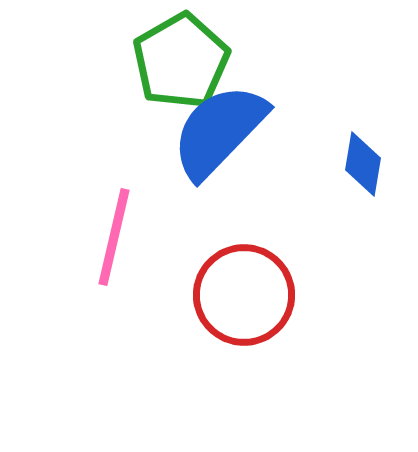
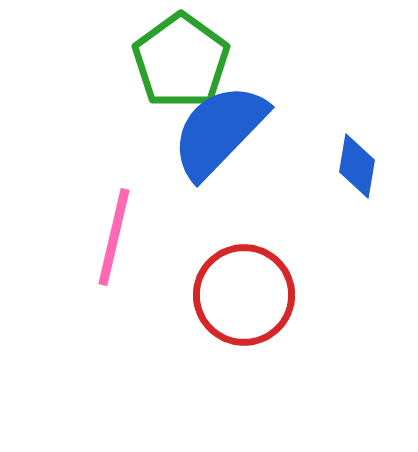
green pentagon: rotated 6 degrees counterclockwise
blue diamond: moved 6 px left, 2 px down
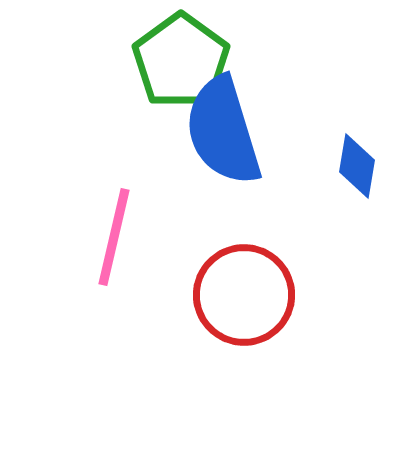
blue semicircle: moved 4 px right; rotated 61 degrees counterclockwise
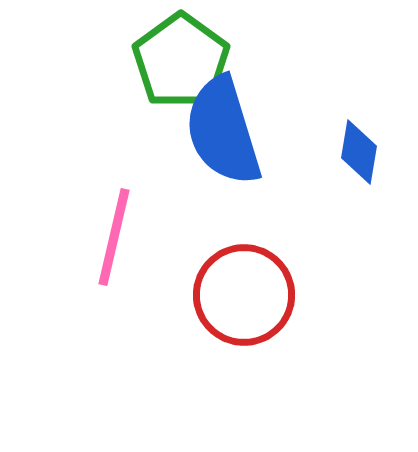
blue diamond: moved 2 px right, 14 px up
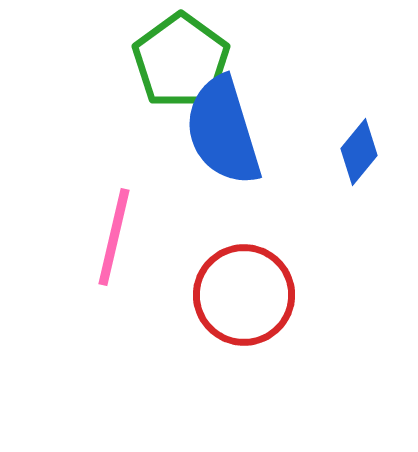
blue diamond: rotated 30 degrees clockwise
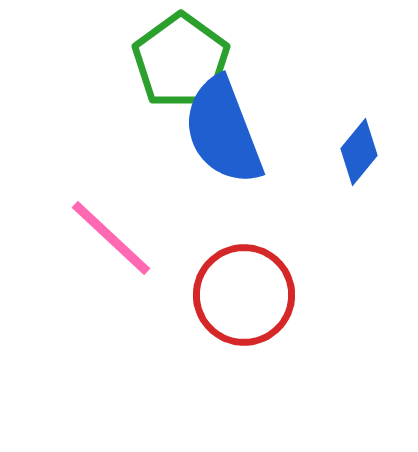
blue semicircle: rotated 4 degrees counterclockwise
pink line: moved 3 px left, 1 px down; rotated 60 degrees counterclockwise
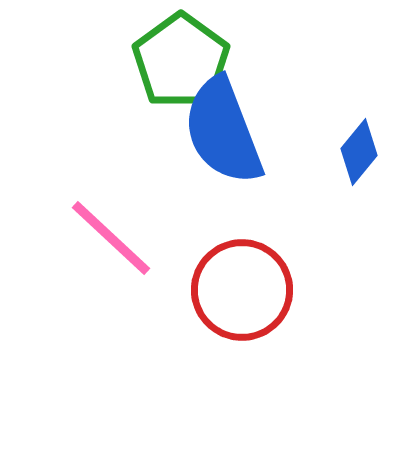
red circle: moved 2 px left, 5 px up
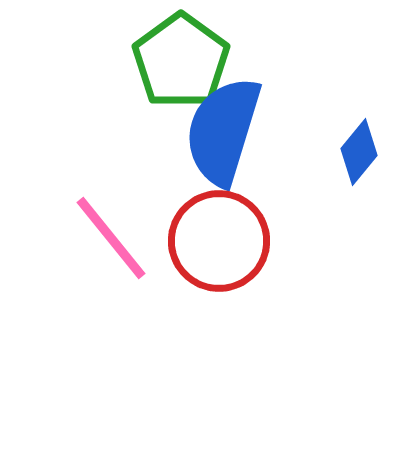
blue semicircle: rotated 38 degrees clockwise
pink line: rotated 8 degrees clockwise
red circle: moved 23 px left, 49 px up
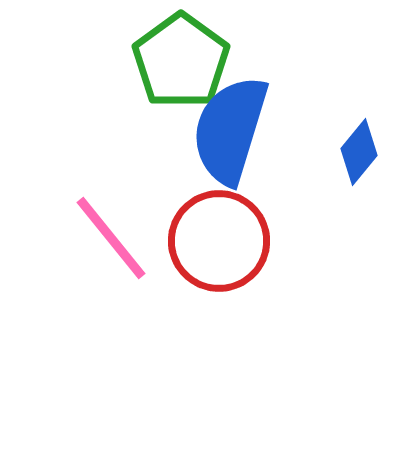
blue semicircle: moved 7 px right, 1 px up
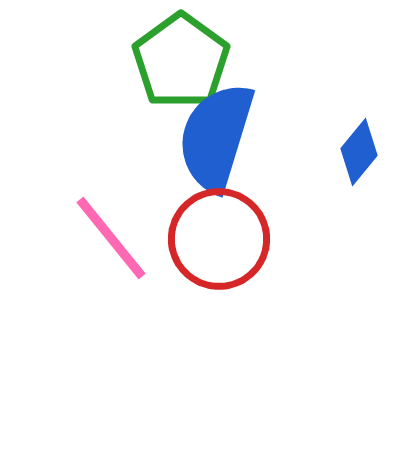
blue semicircle: moved 14 px left, 7 px down
red circle: moved 2 px up
